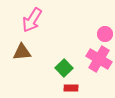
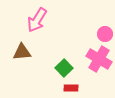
pink arrow: moved 5 px right
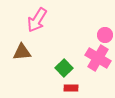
pink circle: moved 1 px down
pink cross: moved 1 px left, 1 px up
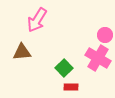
red rectangle: moved 1 px up
